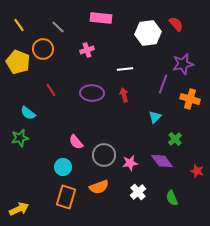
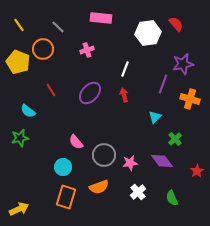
white line: rotated 63 degrees counterclockwise
purple ellipse: moved 2 px left; rotated 50 degrees counterclockwise
cyan semicircle: moved 2 px up
red star: rotated 24 degrees clockwise
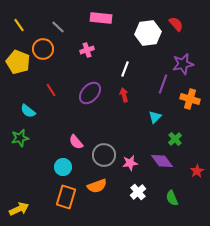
orange semicircle: moved 2 px left, 1 px up
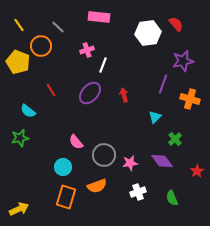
pink rectangle: moved 2 px left, 1 px up
orange circle: moved 2 px left, 3 px up
purple star: moved 3 px up
white line: moved 22 px left, 4 px up
white cross: rotated 21 degrees clockwise
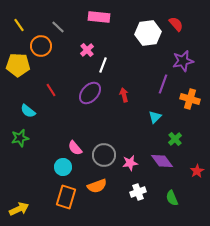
pink cross: rotated 24 degrees counterclockwise
yellow pentagon: moved 3 px down; rotated 20 degrees counterclockwise
pink semicircle: moved 1 px left, 6 px down
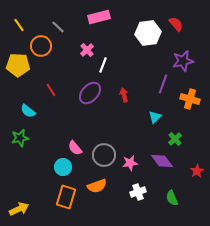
pink rectangle: rotated 20 degrees counterclockwise
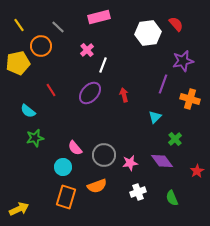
yellow pentagon: moved 2 px up; rotated 15 degrees counterclockwise
green star: moved 15 px right
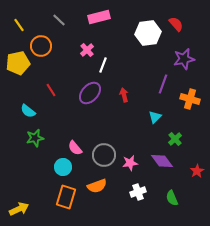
gray line: moved 1 px right, 7 px up
purple star: moved 1 px right, 2 px up
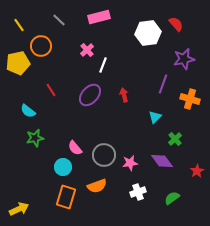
purple ellipse: moved 2 px down
green semicircle: rotated 77 degrees clockwise
